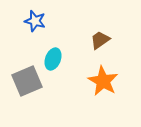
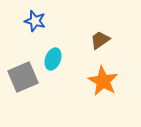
gray square: moved 4 px left, 4 px up
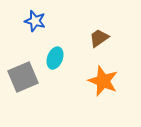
brown trapezoid: moved 1 px left, 2 px up
cyan ellipse: moved 2 px right, 1 px up
orange star: rotated 8 degrees counterclockwise
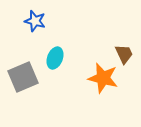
brown trapezoid: moved 25 px right, 16 px down; rotated 100 degrees clockwise
orange star: moved 3 px up; rotated 8 degrees counterclockwise
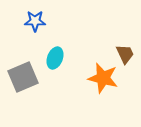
blue star: rotated 15 degrees counterclockwise
brown trapezoid: moved 1 px right
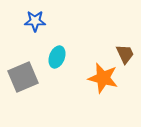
cyan ellipse: moved 2 px right, 1 px up
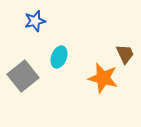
blue star: rotated 15 degrees counterclockwise
cyan ellipse: moved 2 px right
gray square: moved 1 px up; rotated 16 degrees counterclockwise
